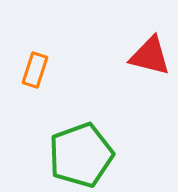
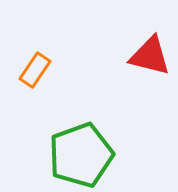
orange rectangle: rotated 16 degrees clockwise
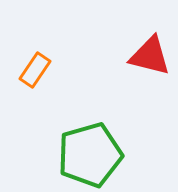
green pentagon: moved 9 px right; rotated 4 degrees clockwise
